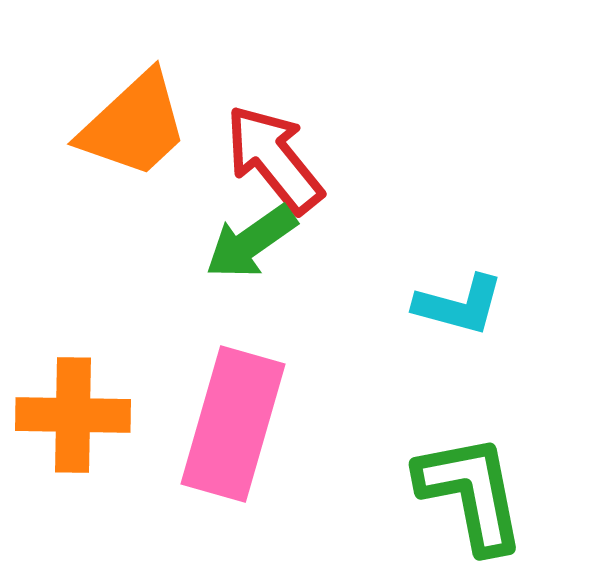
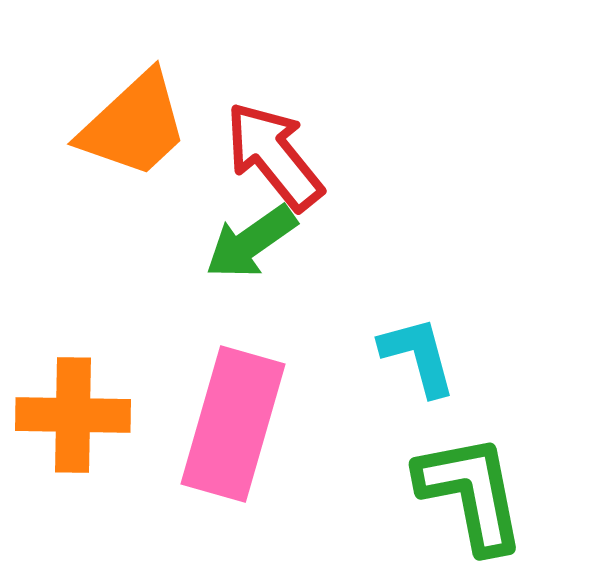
red arrow: moved 3 px up
cyan L-shape: moved 41 px left, 51 px down; rotated 120 degrees counterclockwise
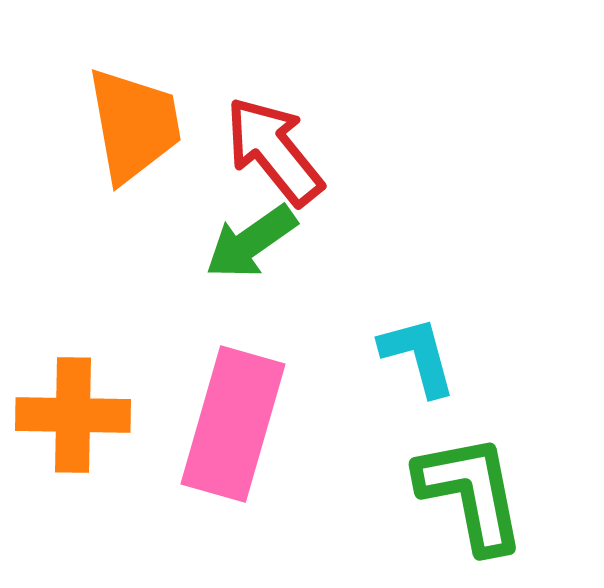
orange trapezoid: rotated 57 degrees counterclockwise
red arrow: moved 5 px up
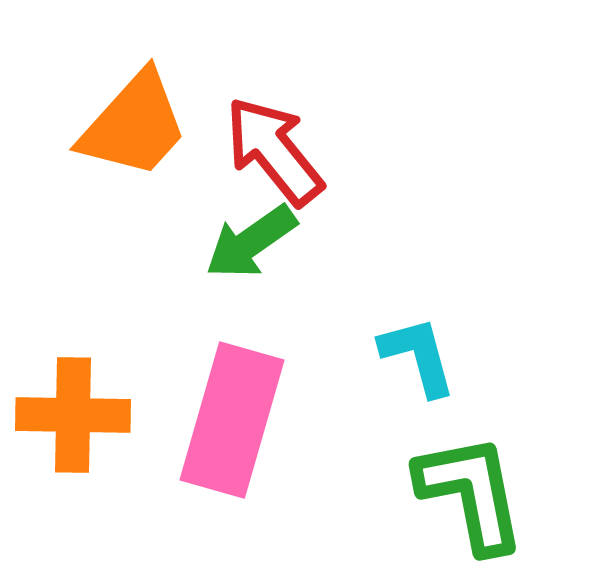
orange trapezoid: rotated 52 degrees clockwise
pink rectangle: moved 1 px left, 4 px up
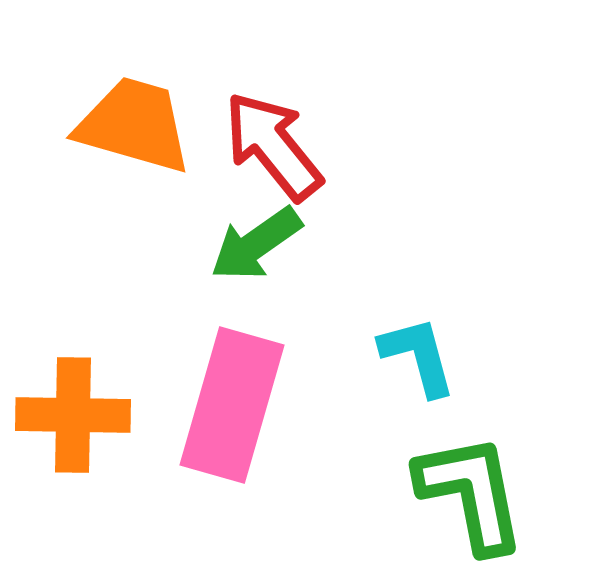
orange trapezoid: rotated 116 degrees counterclockwise
red arrow: moved 1 px left, 5 px up
green arrow: moved 5 px right, 2 px down
pink rectangle: moved 15 px up
